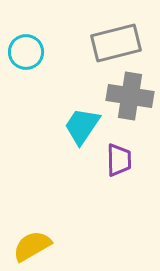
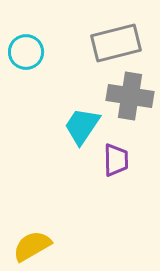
purple trapezoid: moved 3 px left
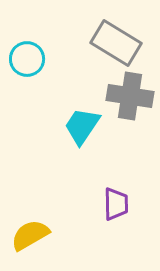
gray rectangle: rotated 45 degrees clockwise
cyan circle: moved 1 px right, 7 px down
purple trapezoid: moved 44 px down
yellow semicircle: moved 2 px left, 11 px up
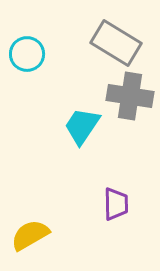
cyan circle: moved 5 px up
